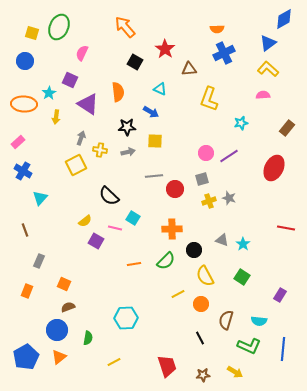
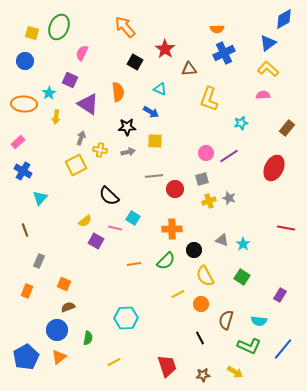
blue line at (283, 349): rotated 35 degrees clockwise
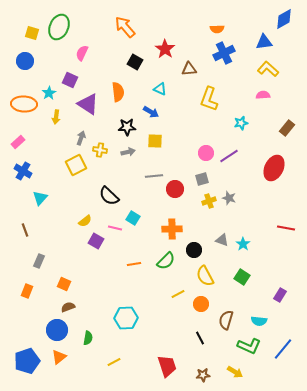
blue triangle at (268, 43): moved 4 px left, 1 px up; rotated 30 degrees clockwise
blue pentagon at (26, 357): moved 1 px right, 4 px down; rotated 10 degrees clockwise
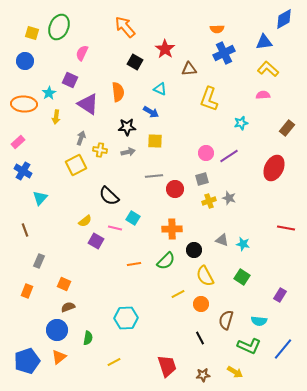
cyan star at (243, 244): rotated 24 degrees counterclockwise
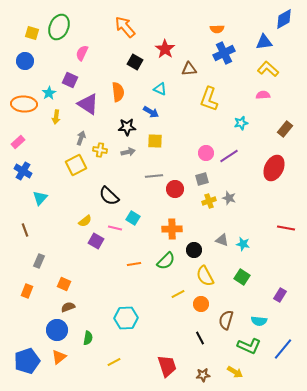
brown rectangle at (287, 128): moved 2 px left, 1 px down
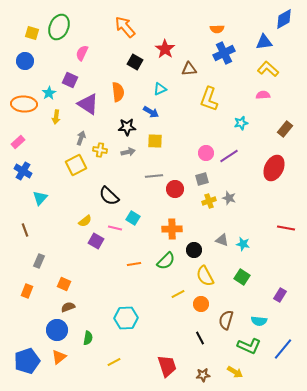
cyan triangle at (160, 89): rotated 48 degrees counterclockwise
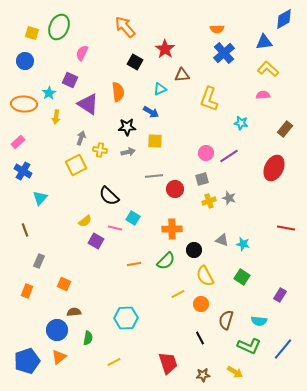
blue cross at (224, 53): rotated 15 degrees counterclockwise
brown triangle at (189, 69): moved 7 px left, 6 px down
cyan star at (241, 123): rotated 24 degrees clockwise
brown semicircle at (68, 307): moved 6 px right, 5 px down; rotated 16 degrees clockwise
red trapezoid at (167, 366): moved 1 px right, 3 px up
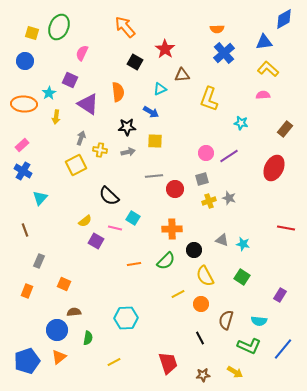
pink rectangle at (18, 142): moved 4 px right, 3 px down
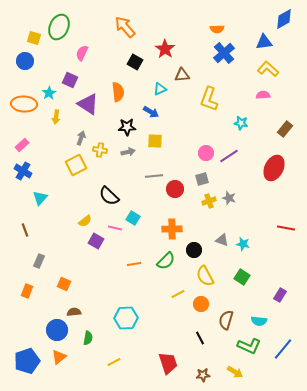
yellow square at (32, 33): moved 2 px right, 5 px down
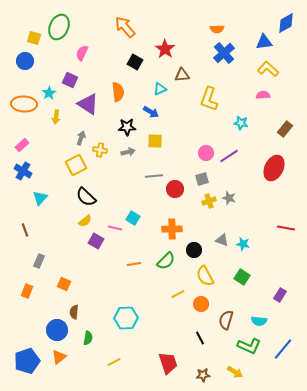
blue diamond at (284, 19): moved 2 px right, 4 px down
black semicircle at (109, 196): moved 23 px left, 1 px down
brown semicircle at (74, 312): rotated 80 degrees counterclockwise
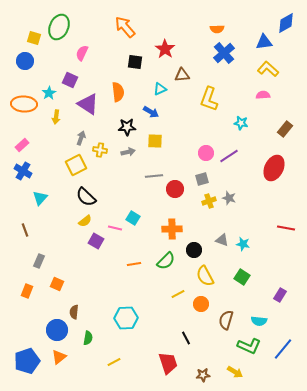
black square at (135, 62): rotated 21 degrees counterclockwise
orange square at (64, 284): moved 7 px left
black line at (200, 338): moved 14 px left
